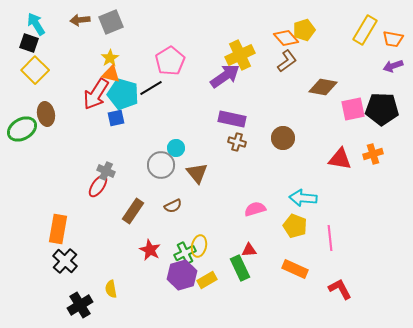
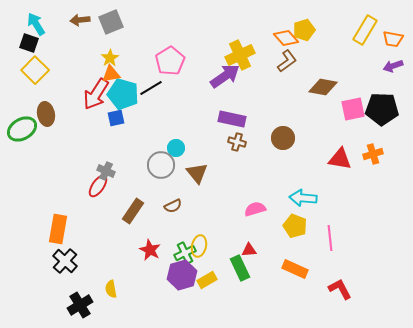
orange triangle at (111, 74): rotated 24 degrees counterclockwise
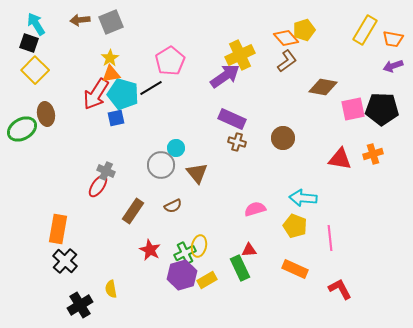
purple rectangle at (232, 119): rotated 12 degrees clockwise
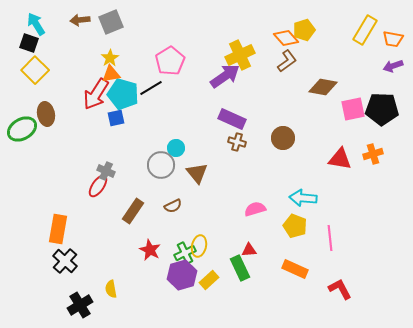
yellow rectangle at (207, 280): moved 2 px right; rotated 12 degrees counterclockwise
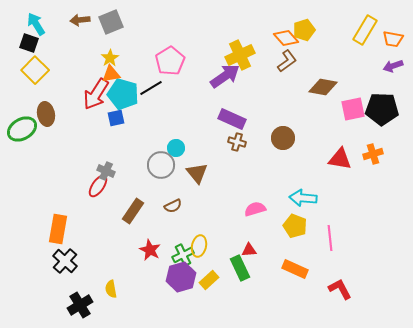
green cross at (185, 253): moved 2 px left, 2 px down
purple hexagon at (182, 275): moved 1 px left, 2 px down
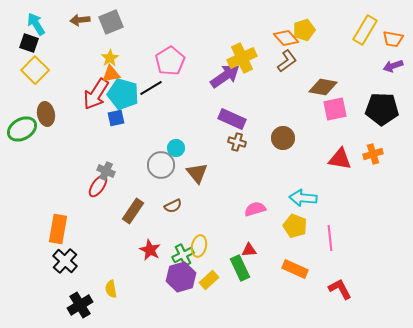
yellow cross at (240, 55): moved 2 px right, 3 px down
pink square at (353, 109): moved 18 px left
